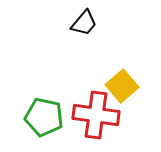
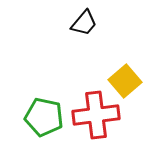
yellow square: moved 3 px right, 5 px up
red cross: rotated 15 degrees counterclockwise
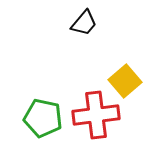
green pentagon: moved 1 px left, 1 px down
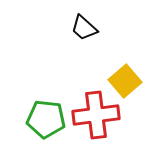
black trapezoid: moved 5 px down; rotated 92 degrees clockwise
green pentagon: moved 3 px right, 1 px down; rotated 6 degrees counterclockwise
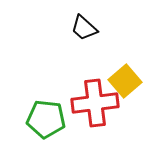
red cross: moved 1 px left, 12 px up
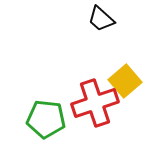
black trapezoid: moved 17 px right, 9 px up
red cross: rotated 12 degrees counterclockwise
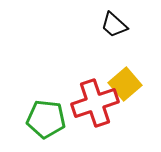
black trapezoid: moved 13 px right, 6 px down
yellow square: moved 3 px down
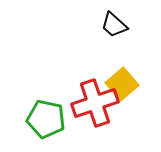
yellow square: moved 3 px left
green pentagon: rotated 6 degrees clockwise
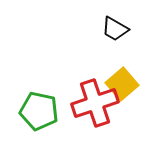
black trapezoid: moved 1 px right, 4 px down; rotated 12 degrees counterclockwise
green pentagon: moved 7 px left, 8 px up
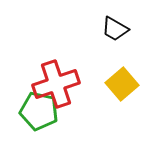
red cross: moved 39 px left, 19 px up
